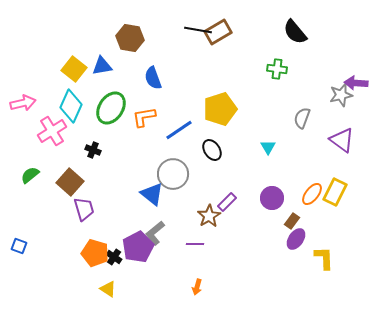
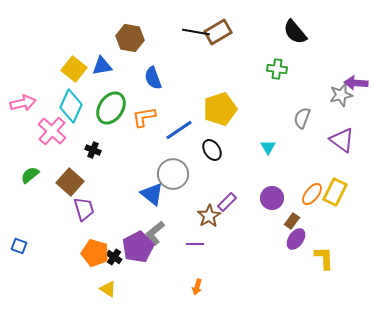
black line at (198, 30): moved 2 px left, 2 px down
pink cross at (52, 131): rotated 16 degrees counterclockwise
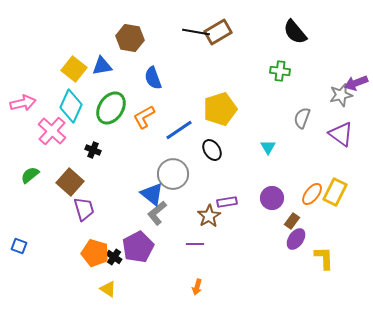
green cross at (277, 69): moved 3 px right, 2 px down
purple arrow at (356, 83): rotated 25 degrees counterclockwise
orange L-shape at (144, 117): rotated 20 degrees counterclockwise
purple triangle at (342, 140): moved 1 px left, 6 px up
purple rectangle at (227, 202): rotated 36 degrees clockwise
gray L-shape at (155, 233): moved 2 px right, 20 px up
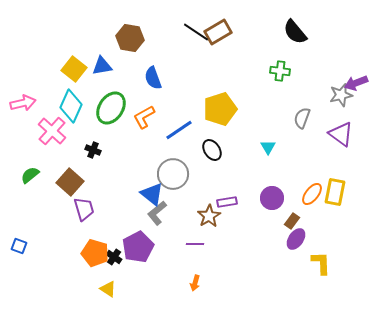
black line at (196, 32): rotated 24 degrees clockwise
yellow rectangle at (335, 192): rotated 16 degrees counterclockwise
yellow L-shape at (324, 258): moved 3 px left, 5 px down
orange arrow at (197, 287): moved 2 px left, 4 px up
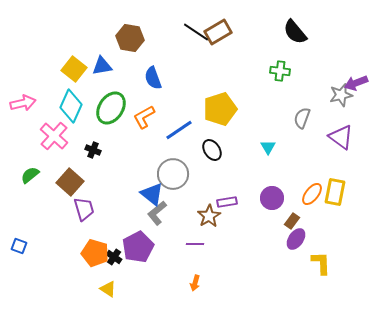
pink cross at (52, 131): moved 2 px right, 5 px down
purple triangle at (341, 134): moved 3 px down
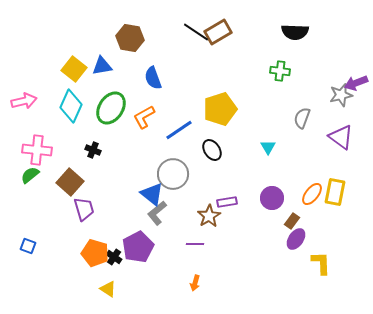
black semicircle at (295, 32): rotated 48 degrees counterclockwise
pink arrow at (23, 103): moved 1 px right, 2 px up
pink cross at (54, 136): moved 17 px left, 14 px down; rotated 36 degrees counterclockwise
blue square at (19, 246): moved 9 px right
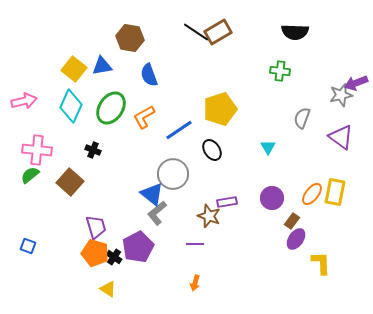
blue semicircle at (153, 78): moved 4 px left, 3 px up
purple trapezoid at (84, 209): moved 12 px right, 18 px down
brown star at (209, 216): rotated 20 degrees counterclockwise
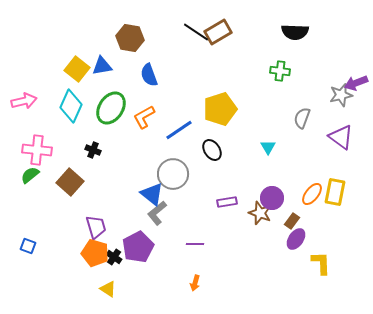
yellow square at (74, 69): moved 3 px right
brown star at (209, 216): moved 51 px right, 3 px up
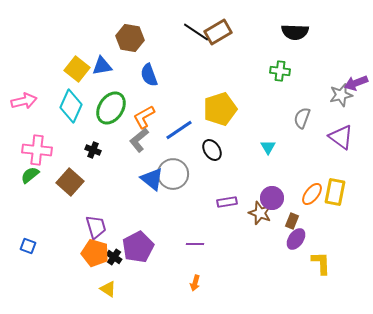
blue triangle at (152, 194): moved 15 px up
gray L-shape at (157, 213): moved 18 px left, 73 px up
brown rectangle at (292, 221): rotated 14 degrees counterclockwise
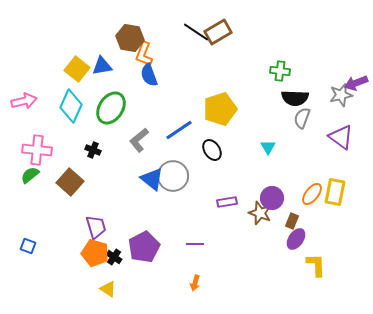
black semicircle at (295, 32): moved 66 px down
orange L-shape at (144, 117): moved 63 px up; rotated 40 degrees counterclockwise
gray circle at (173, 174): moved 2 px down
purple pentagon at (138, 247): moved 6 px right
yellow L-shape at (321, 263): moved 5 px left, 2 px down
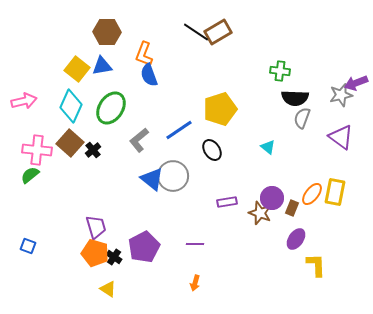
brown hexagon at (130, 38): moved 23 px left, 6 px up; rotated 8 degrees counterclockwise
cyan triangle at (268, 147): rotated 21 degrees counterclockwise
black cross at (93, 150): rotated 28 degrees clockwise
brown square at (70, 182): moved 39 px up
brown rectangle at (292, 221): moved 13 px up
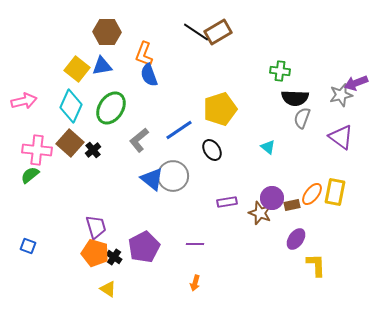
brown rectangle at (292, 208): moved 3 px up; rotated 56 degrees clockwise
